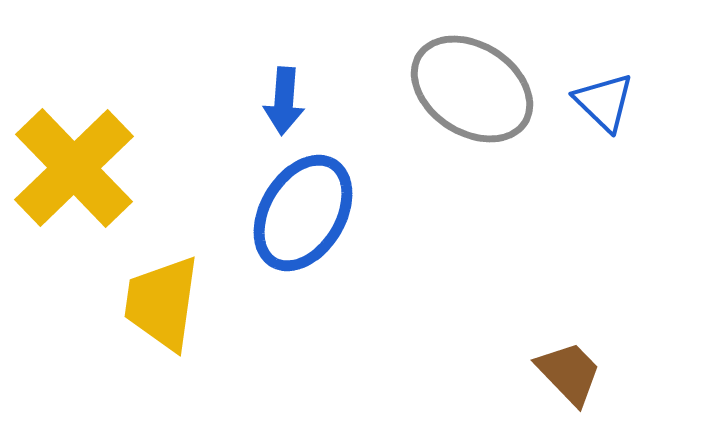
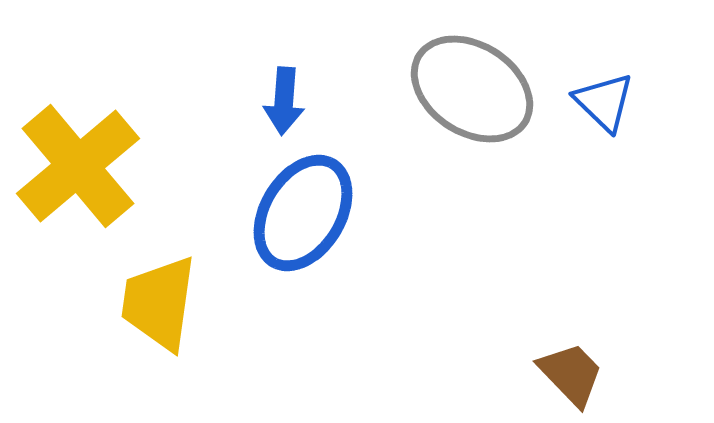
yellow cross: moved 4 px right, 2 px up; rotated 4 degrees clockwise
yellow trapezoid: moved 3 px left
brown trapezoid: moved 2 px right, 1 px down
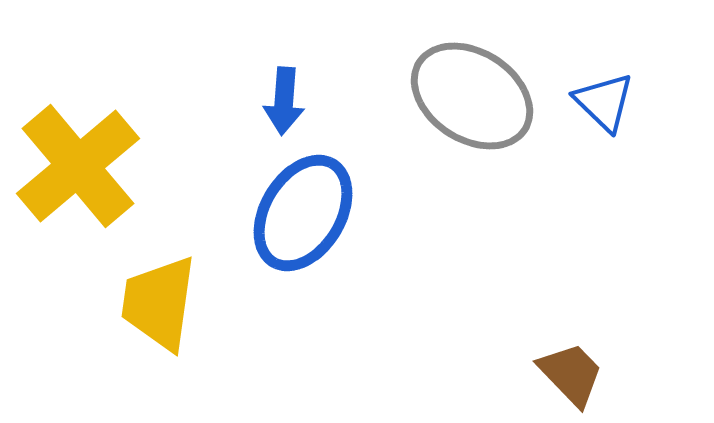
gray ellipse: moved 7 px down
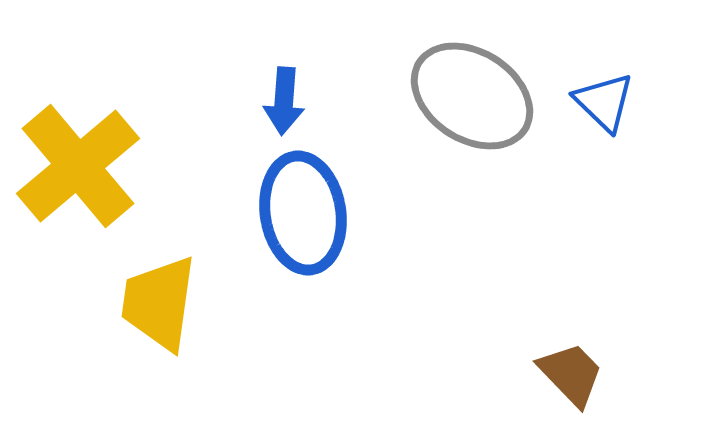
blue ellipse: rotated 40 degrees counterclockwise
